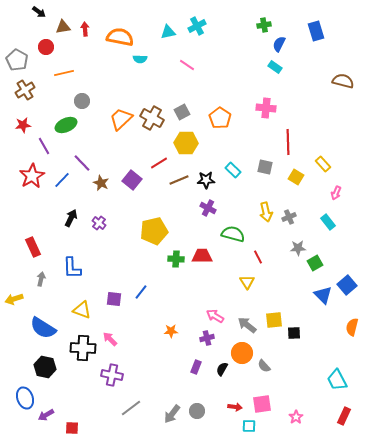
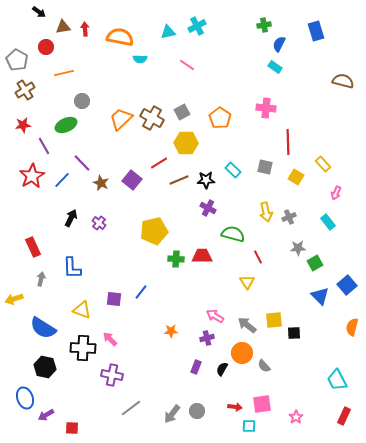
blue triangle at (323, 295): moved 3 px left, 1 px down
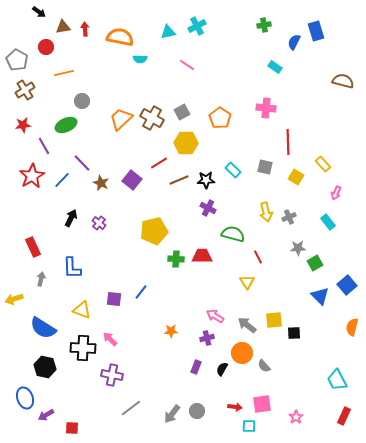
blue semicircle at (279, 44): moved 15 px right, 2 px up
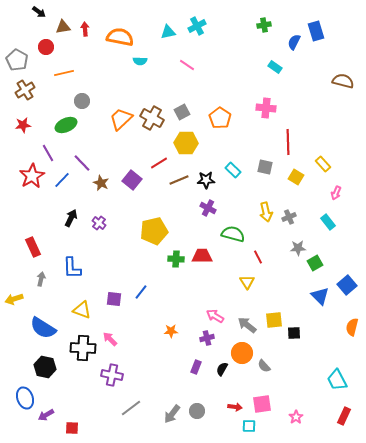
cyan semicircle at (140, 59): moved 2 px down
purple line at (44, 146): moved 4 px right, 7 px down
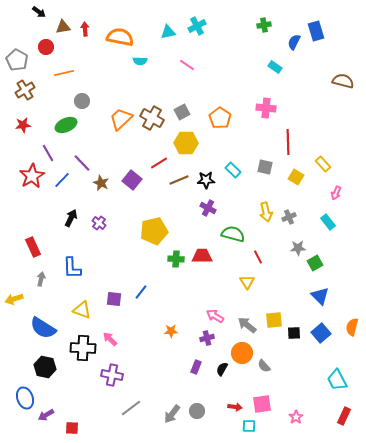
blue square at (347, 285): moved 26 px left, 48 px down
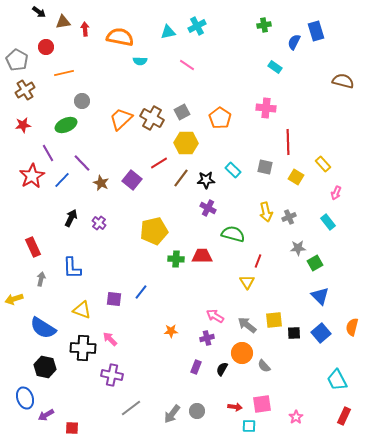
brown triangle at (63, 27): moved 5 px up
brown line at (179, 180): moved 2 px right, 2 px up; rotated 30 degrees counterclockwise
red line at (258, 257): moved 4 px down; rotated 48 degrees clockwise
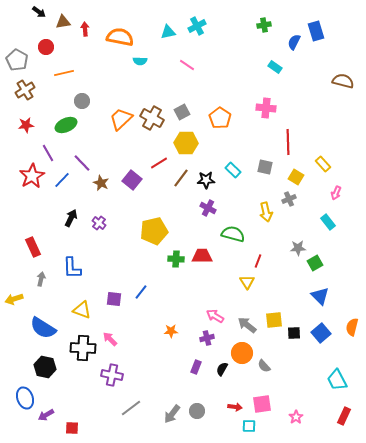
red star at (23, 125): moved 3 px right
gray cross at (289, 217): moved 18 px up
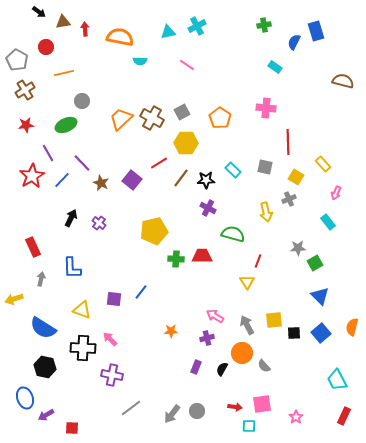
gray arrow at (247, 325): rotated 24 degrees clockwise
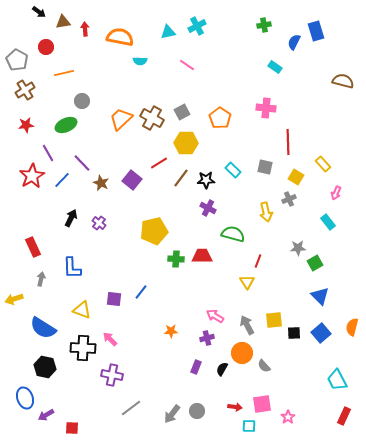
pink star at (296, 417): moved 8 px left
